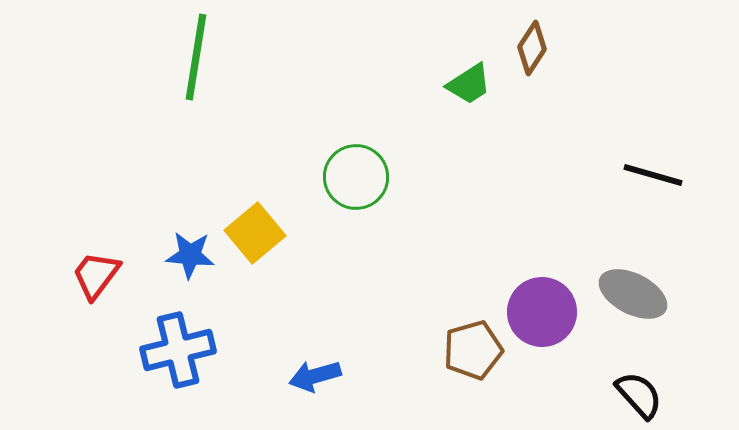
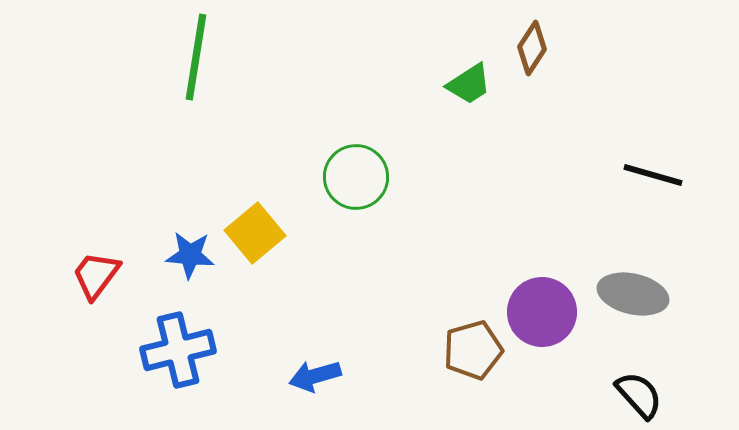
gray ellipse: rotated 14 degrees counterclockwise
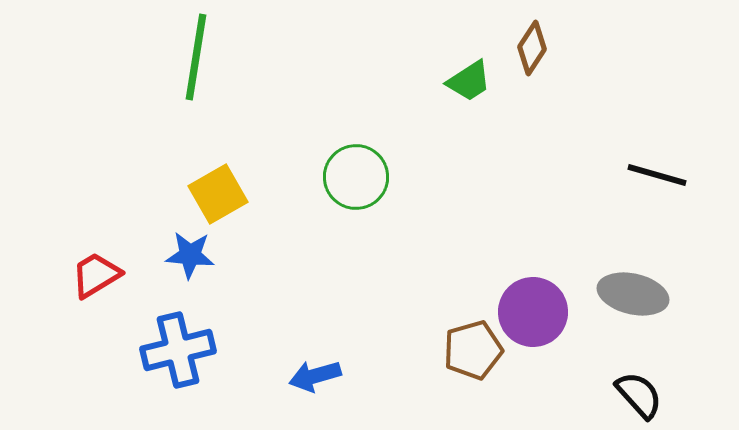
green trapezoid: moved 3 px up
black line: moved 4 px right
yellow square: moved 37 px left, 39 px up; rotated 10 degrees clockwise
red trapezoid: rotated 22 degrees clockwise
purple circle: moved 9 px left
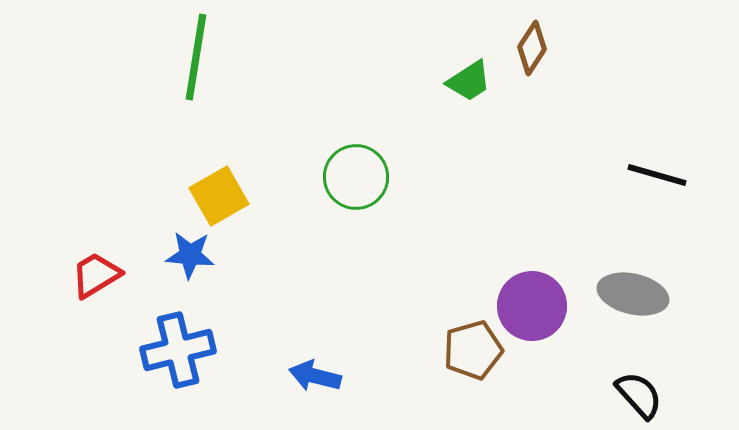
yellow square: moved 1 px right, 2 px down
purple circle: moved 1 px left, 6 px up
blue arrow: rotated 30 degrees clockwise
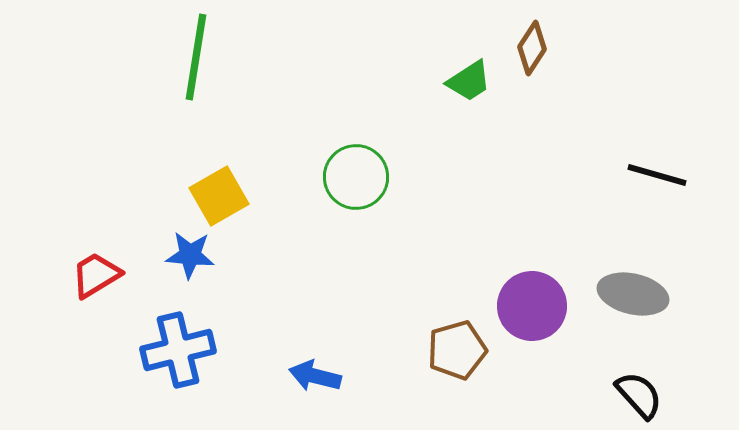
brown pentagon: moved 16 px left
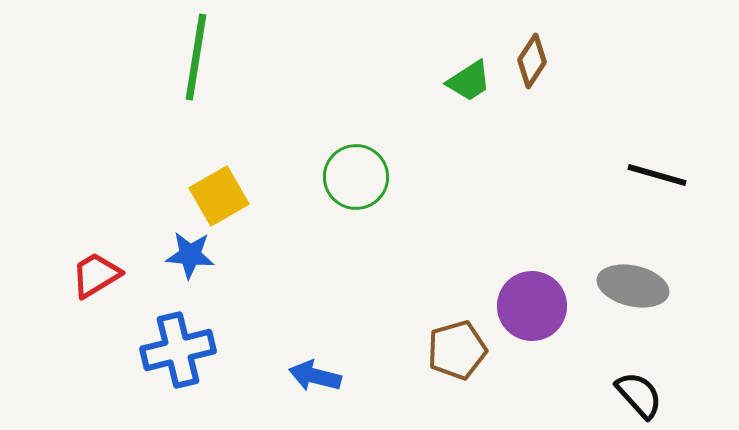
brown diamond: moved 13 px down
gray ellipse: moved 8 px up
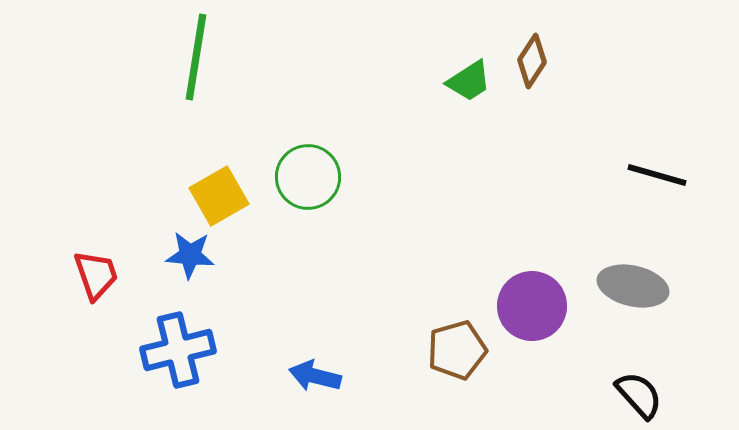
green circle: moved 48 px left
red trapezoid: rotated 102 degrees clockwise
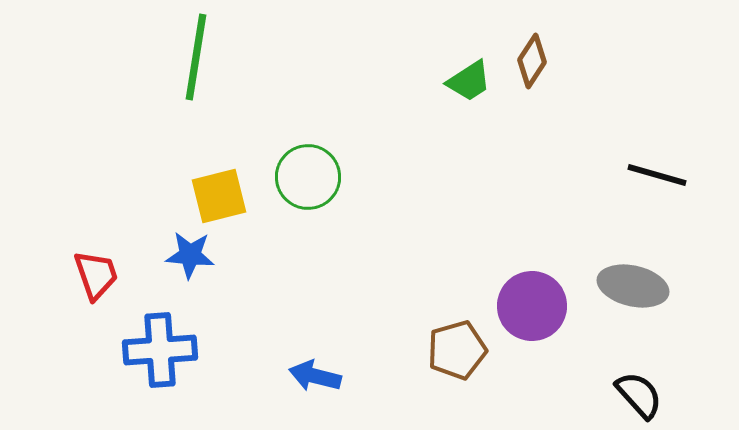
yellow square: rotated 16 degrees clockwise
blue cross: moved 18 px left; rotated 10 degrees clockwise
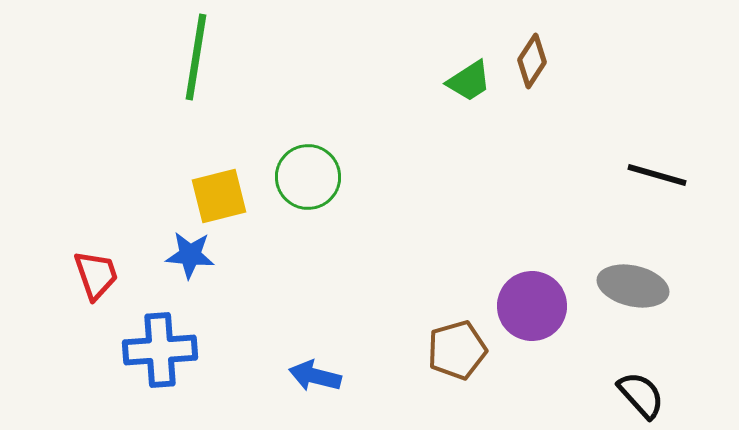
black semicircle: moved 2 px right
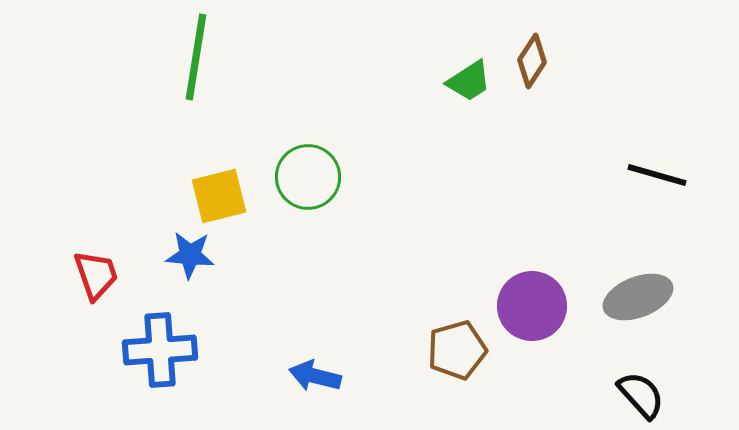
gray ellipse: moved 5 px right, 11 px down; rotated 34 degrees counterclockwise
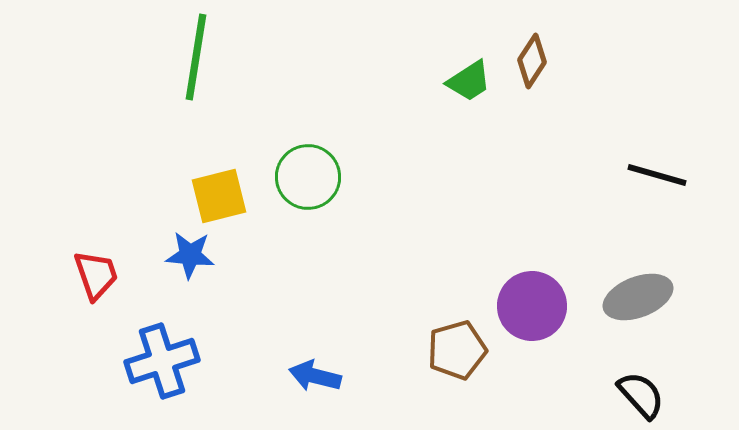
blue cross: moved 2 px right, 11 px down; rotated 14 degrees counterclockwise
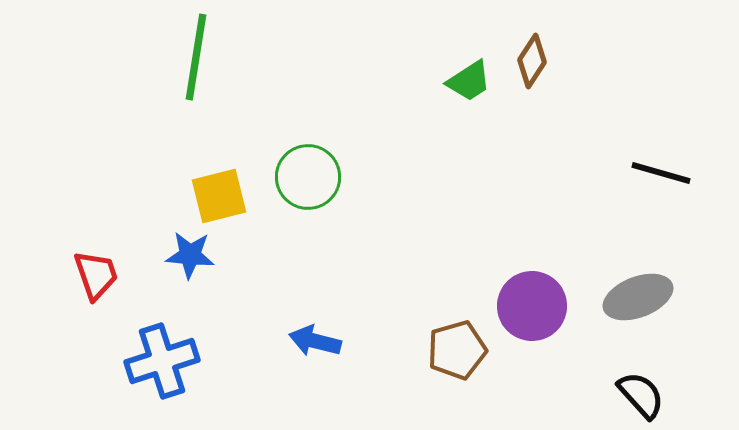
black line: moved 4 px right, 2 px up
blue arrow: moved 35 px up
